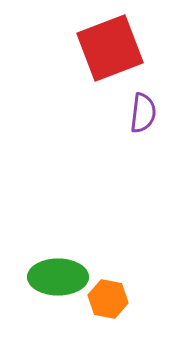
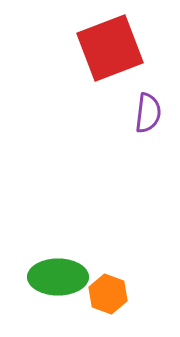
purple semicircle: moved 5 px right
orange hexagon: moved 5 px up; rotated 9 degrees clockwise
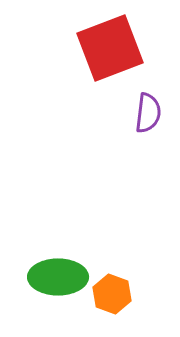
orange hexagon: moved 4 px right
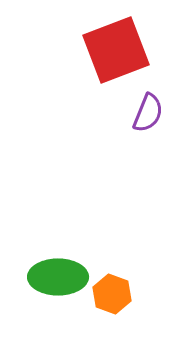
red square: moved 6 px right, 2 px down
purple semicircle: rotated 15 degrees clockwise
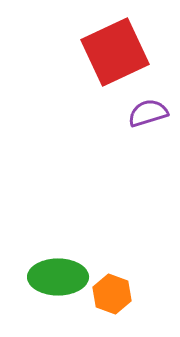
red square: moved 1 px left, 2 px down; rotated 4 degrees counterclockwise
purple semicircle: rotated 129 degrees counterclockwise
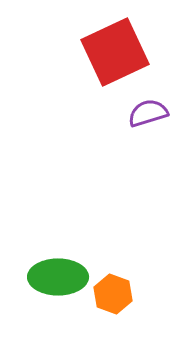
orange hexagon: moved 1 px right
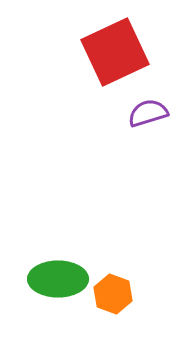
green ellipse: moved 2 px down
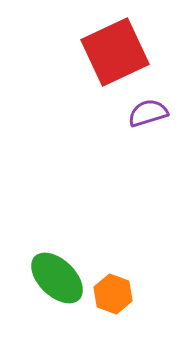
green ellipse: moved 1 px left, 1 px up; rotated 44 degrees clockwise
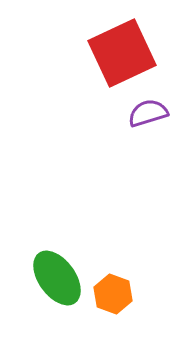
red square: moved 7 px right, 1 px down
green ellipse: rotated 10 degrees clockwise
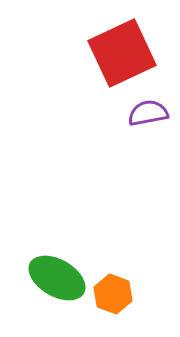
purple semicircle: rotated 6 degrees clockwise
green ellipse: rotated 24 degrees counterclockwise
